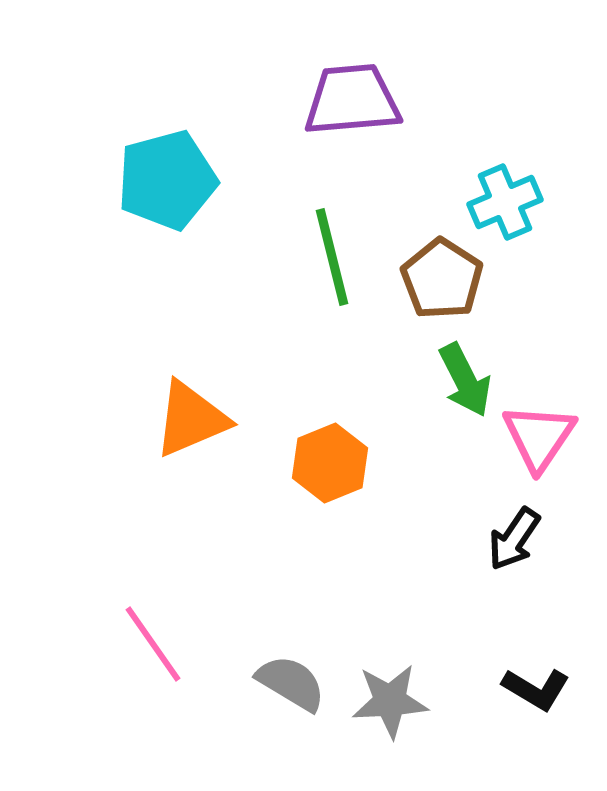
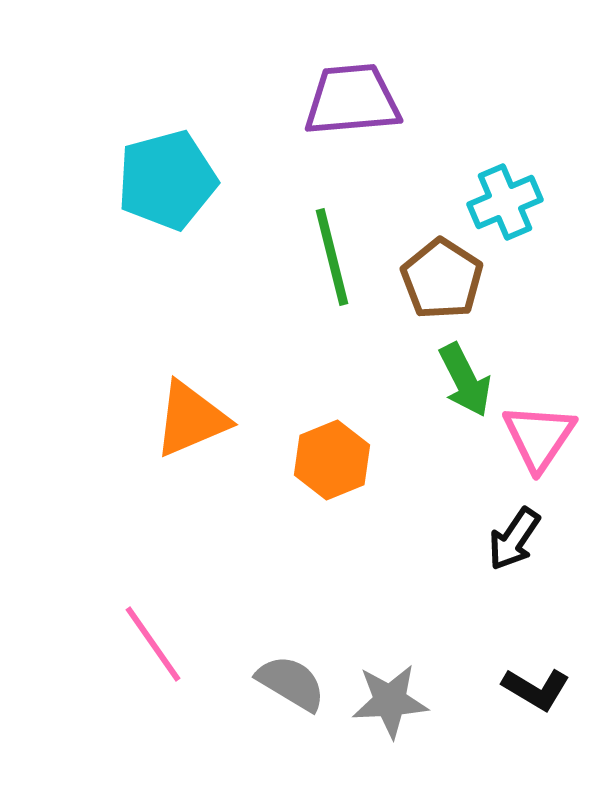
orange hexagon: moved 2 px right, 3 px up
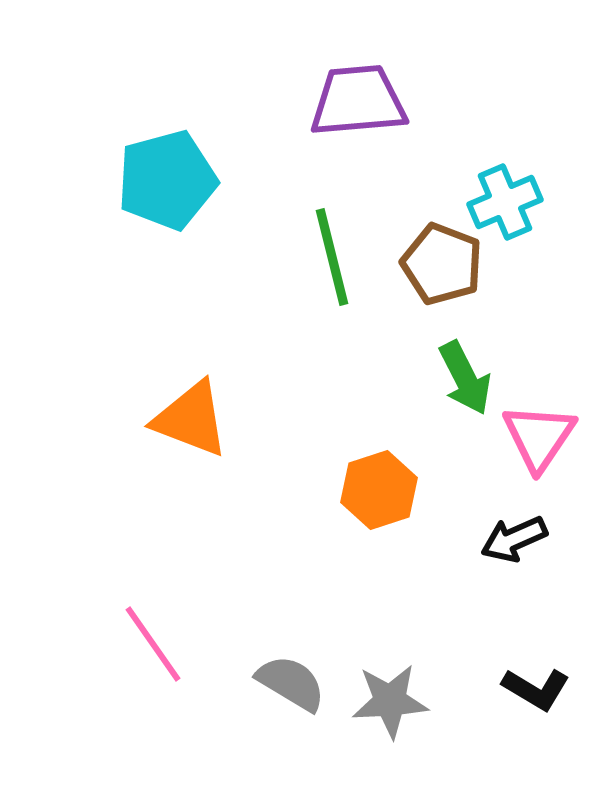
purple trapezoid: moved 6 px right, 1 px down
brown pentagon: moved 15 px up; rotated 12 degrees counterclockwise
green arrow: moved 2 px up
orange triangle: rotated 44 degrees clockwise
orange hexagon: moved 47 px right, 30 px down; rotated 4 degrees clockwise
black arrow: rotated 32 degrees clockwise
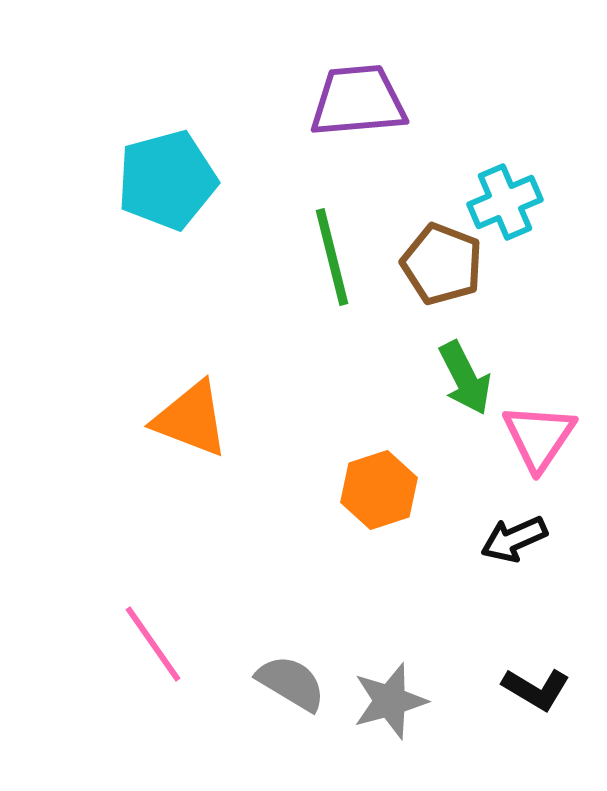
gray star: rotated 12 degrees counterclockwise
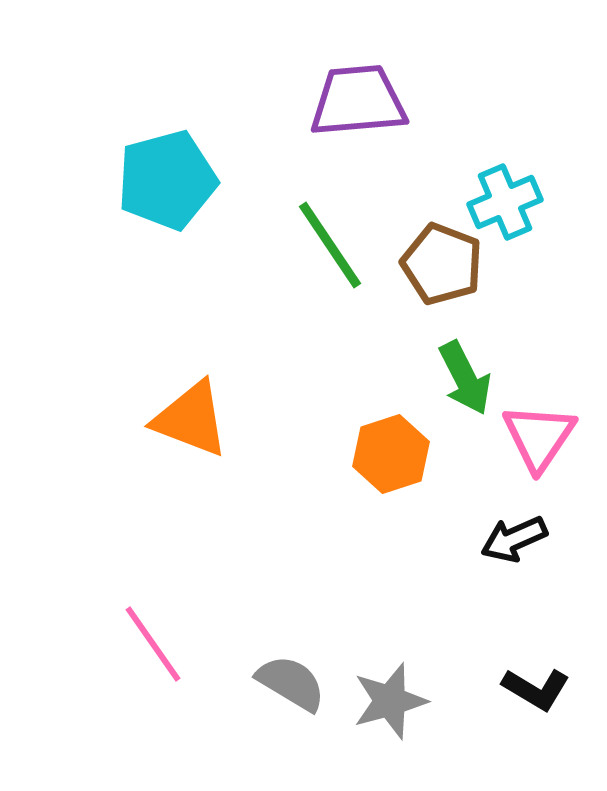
green line: moved 2 px left, 12 px up; rotated 20 degrees counterclockwise
orange hexagon: moved 12 px right, 36 px up
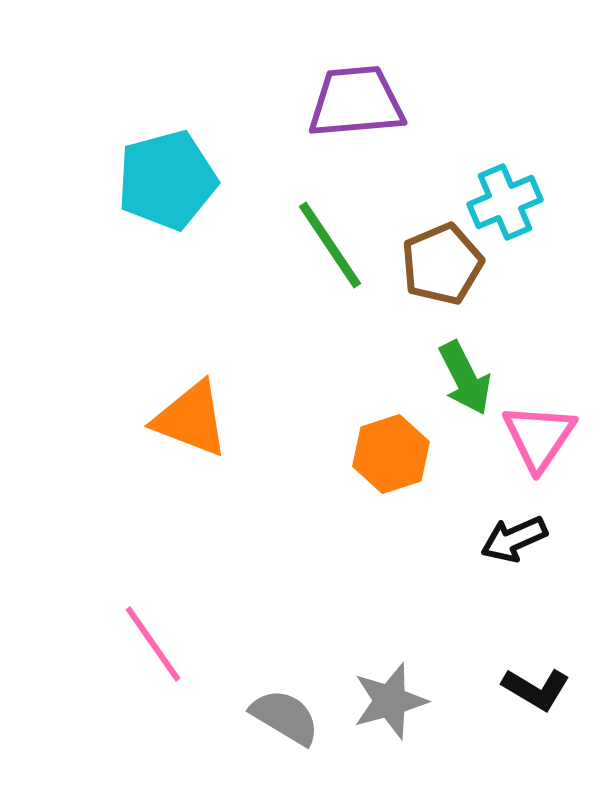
purple trapezoid: moved 2 px left, 1 px down
brown pentagon: rotated 28 degrees clockwise
gray semicircle: moved 6 px left, 34 px down
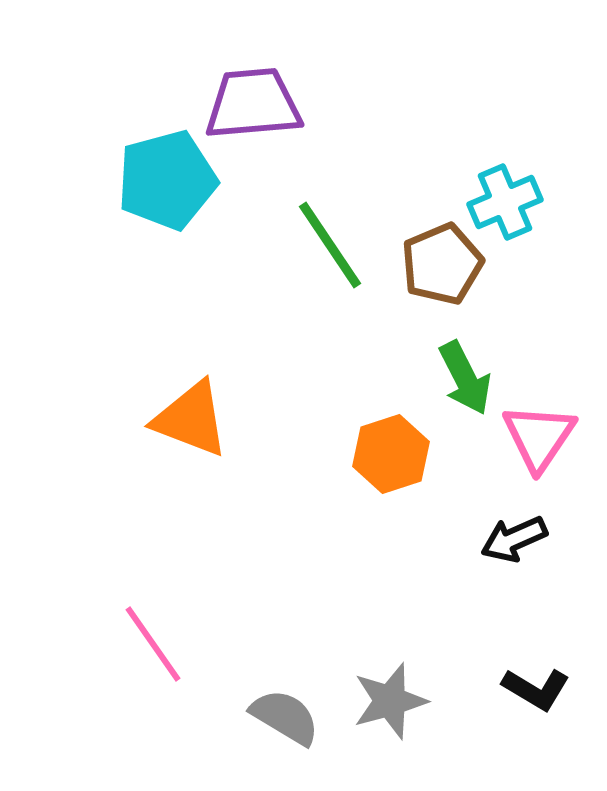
purple trapezoid: moved 103 px left, 2 px down
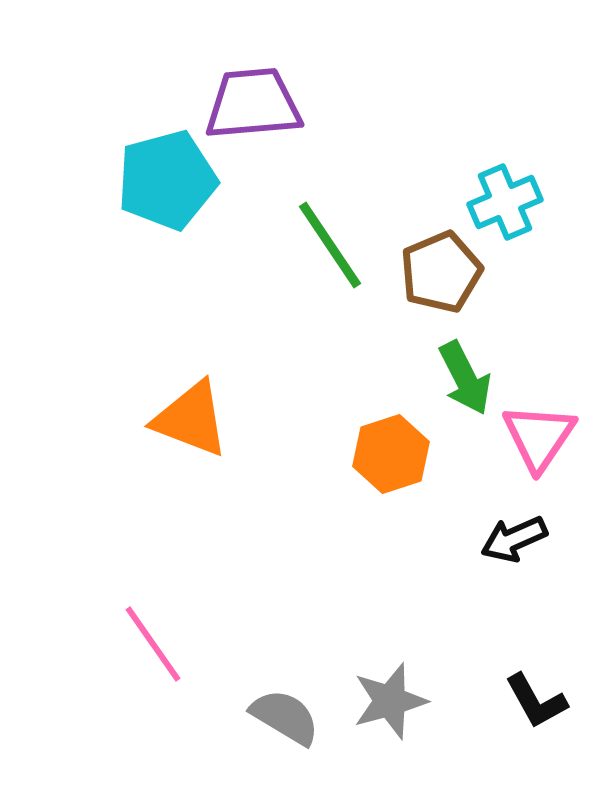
brown pentagon: moved 1 px left, 8 px down
black L-shape: moved 12 px down; rotated 30 degrees clockwise
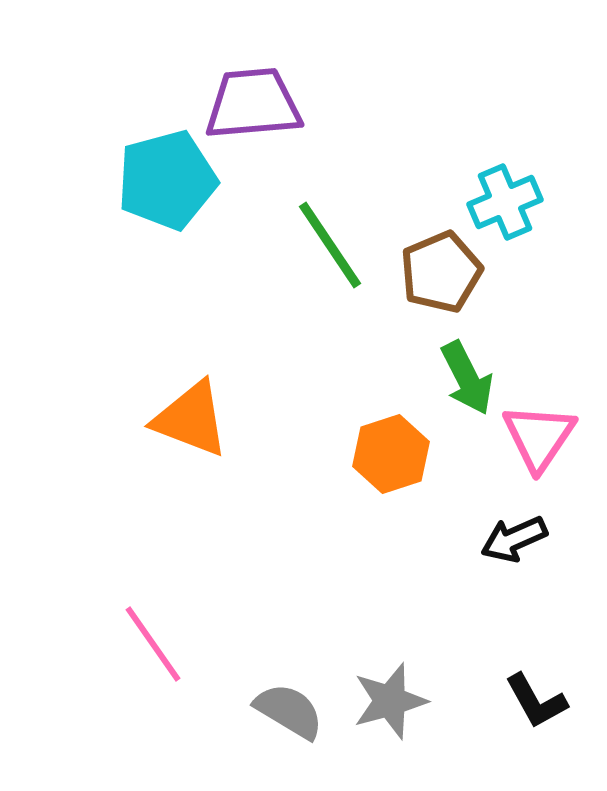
green arrow: moved 2 px right
gray semicircle: moved 4 px right, 6 px up
